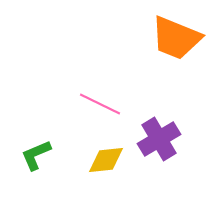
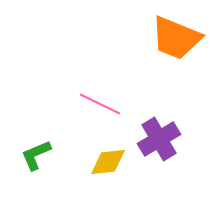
yellow diamond: moved 2 px right, 2 px down
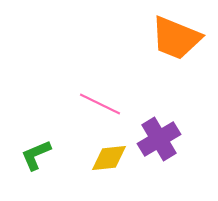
yellow diamond: moved 1 px right, 4 px up
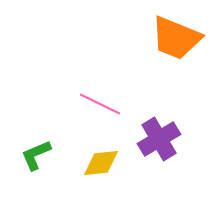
yellow diamond: moved 8 px left, 5 px down
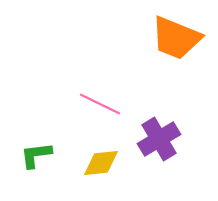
green L-shape: rotated 16 degrees clockwise
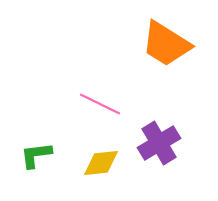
orange trapezoid: moved 10 px left, 6 px down; rotated 10 degrees clockwise
purple cross: moved 4 px down
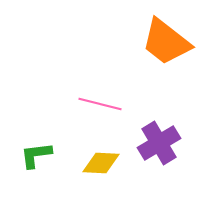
orange trapezoid: moved 2 px up; rotated 6 degrees clockwise
pink line: rotated 12 degrees counterclockwise
yellow diamond: rotated 9 degrees clockwise
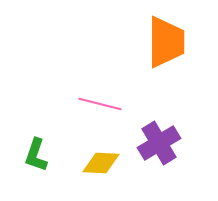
orange trapezoid: rotated 128 degrees counterclockwise
green L-shape: rotated 64 degrees counterclockwise
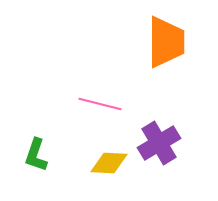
yellow diamond: moved 8 px right
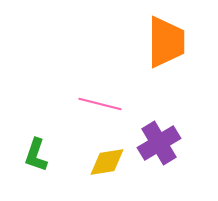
yellow diamond: moved 2 px left, 1 px up; rotated 12 degrees counterclockwise
